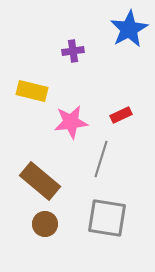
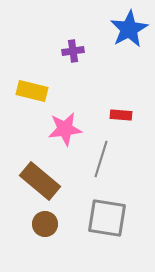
red rectangle: rotated 30 degrees clockwise
pink star: moved 6 px left, 7 px down
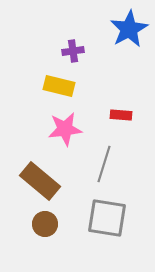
yellow rectangle: moved 27 px right, 5 px up
gray line: moved 3 px right, 5 px down
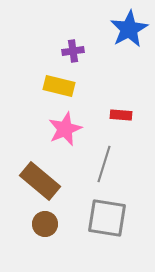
pink star: rotated 16 degrees counterclockwise
